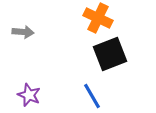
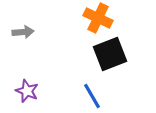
gray arrow: rotated 10 degrees counterclockwise
purple star: moved 2 px left, 4 px up
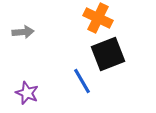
black square: moved 2 px left
purple star: moved 2 px down
blue line: moved 10 px left, 15 px up
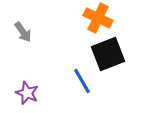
gray arrow: rotated 60 degrees clockwise
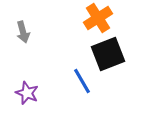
orange cross: rotated 32 degrees clockwise
gray arrow: rotated 20 degrees clockwise
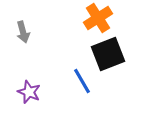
purple star: moved 2 px right, 1 px up
